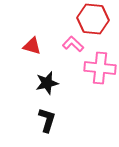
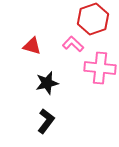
red hexagon: rotated 24 degrees counterclockwise
black L-shape: moved 1 px left, 1 px down; rotated 20 degrees clockwise
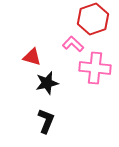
red triangle: moved 11 px down
pink cross: moved 5 px left
black L-shape: rotated 15 degrees counterclockwise
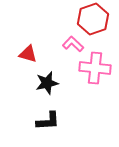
red triangle: moved 4 px left, 3 px up
black L-shape: moved 2 px right; rotated 65 degrees clockwise
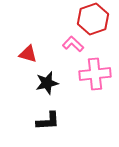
pink cross: moved 6 px down; rotated 12 degrees counterclockwise
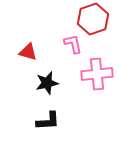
pink L-shape: rotated 35 degrees clockwise
red triangle: moved 2 px up
pink cross: moved 2 px right
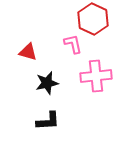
red hexagon: rotated 16 degrees counterclockwise
pink cross: moved 1 px left, 2 px down
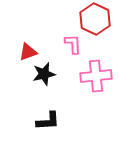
red hexagon: moved 2 px right
pink L-shape: rotated 10 degrees clockwise
red triangle: rotated 36 degrees counterclockwise
black star: moved 3 px left, 9 px up
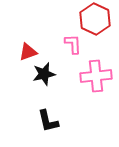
black L-shape: rotated 80 degrees clockwise
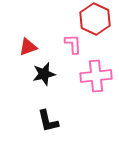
red triangle: moved 5 px up
